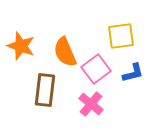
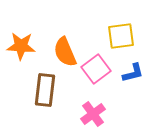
orange star: rotated 16 degrees counterclockwise
pink cross: moved 2 px right, 10 px down; rotated 15 degrees clockwise
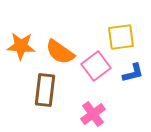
yellow square: moved 1 px down
orange semicircle: moved 5 px left; rotated 32 degrees counterclockwise
pink square: moved 3 px up
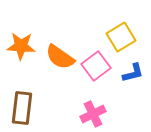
yellow square: rotated 24 degrees counterclockwise
orange semicircle: moved 5 px down
brown rectangle: moved 23 px left, 18 px down
pink cross: rotated 10 degrees clockwise
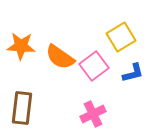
pink square: moved 2 px left
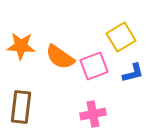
pink square: rotated 16 degrees clockwise
brown rectangle: moved 1 px left, 1 px up
pink cross: rotated 15 degrees clockwise
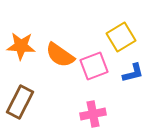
orange semicircle: moved 2 px up
brown rectangle: moved 1 px left, 5 px up; rotated 20 degrees clockwise
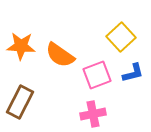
yellow square: rotated 12 degrees counterclockwise
pink square: moved 3 px right, 9 px down
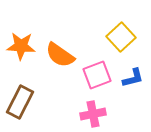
blue L-shape: moved 5 px down
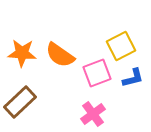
yellow square: moved 9 px down; rotated 16 degrees clockwise
orange star: moved 1 px right, 7 px down
pink square: moved 2 px up
brown rectangle: rotated 20 degrees clockwise
pink cross: rotated 25 degrees counterclockwise
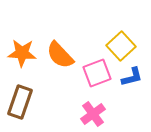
yellow square: rotated 16 degrees counterclockwise
orange semicircle: rotated 12 degrees clockwise
blue L-shape: moved 1 px left, 1 px up
brown rectangle: rotated 28 degrees counterclockwise
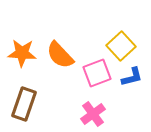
brown rectangle: moved 4 px right, 2 px down
